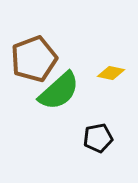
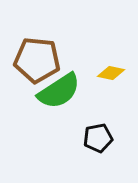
brown pentagon: moved 3 px right, 1 px down; rotated 27 degrees clockwise
green semicircle: rotated 9 degrees clockwise
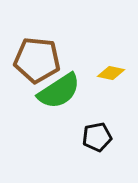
black pentagon: moved 1 px left, 1 px up
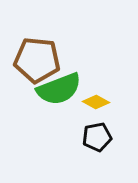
yellow diamond: moved 15 px left, 29 px down; rotated 16 degrees clockwise
green semicircle: moved 2 px up; rotated 12 degrees clockwise
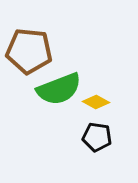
brown pentagon: moved 8 px left, 9 px up
black pentagon: rotated 20 degrees clockwise
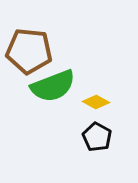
green semicircle: moved 6 px left, 3 px up
black pentagon: rotated 20 degrees clockwise
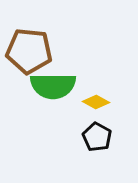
green semicircle: rotated 21 degrees clockwise
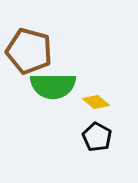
brown pentagon: rotated 9 degrees clockwise
yellow diamond: rotated 12 degrees clockwise
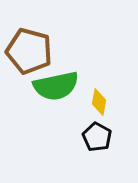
green semicircle: moved 3 px right; rotated 12 degrees counterclockwise
yellow diamond: moved 3 px right; rotated 60 degrees clockwise
